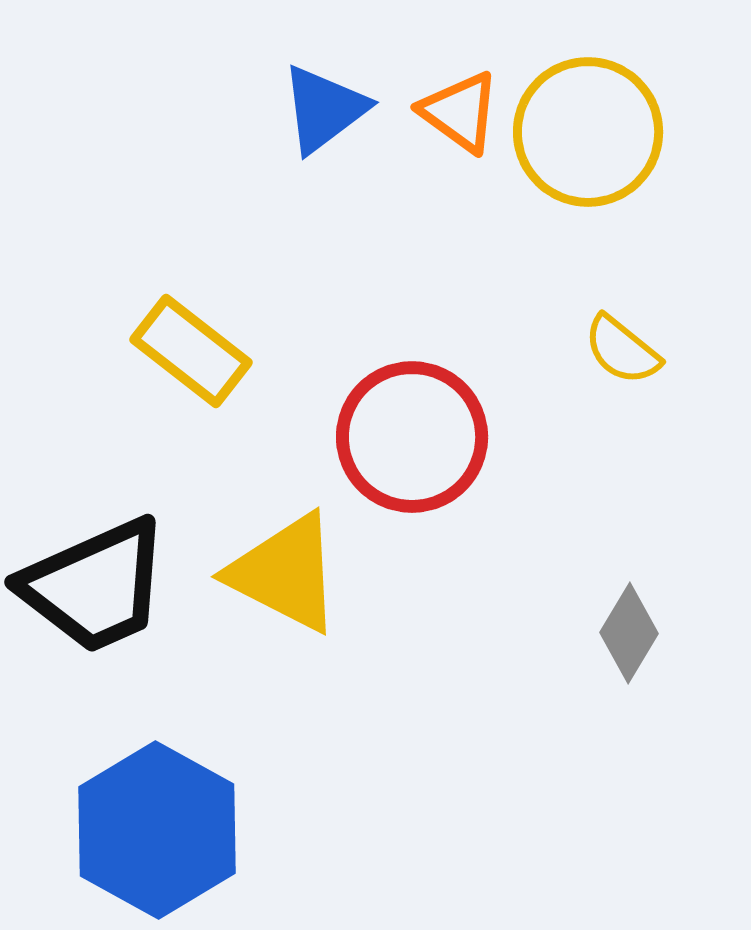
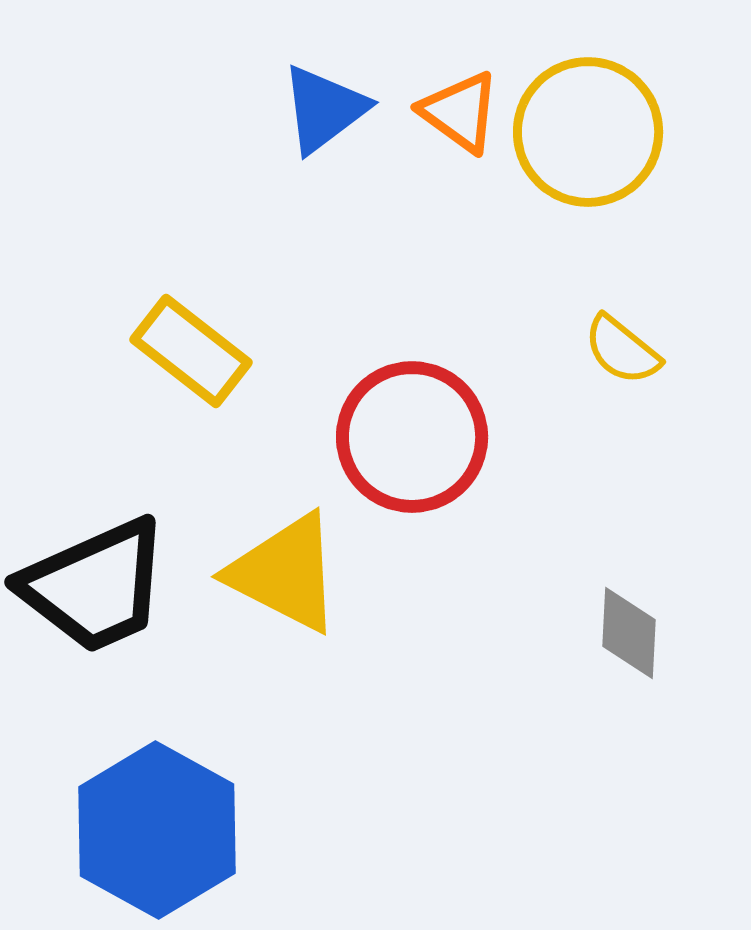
gray diamond: rotated 28 degrees counterclockwise
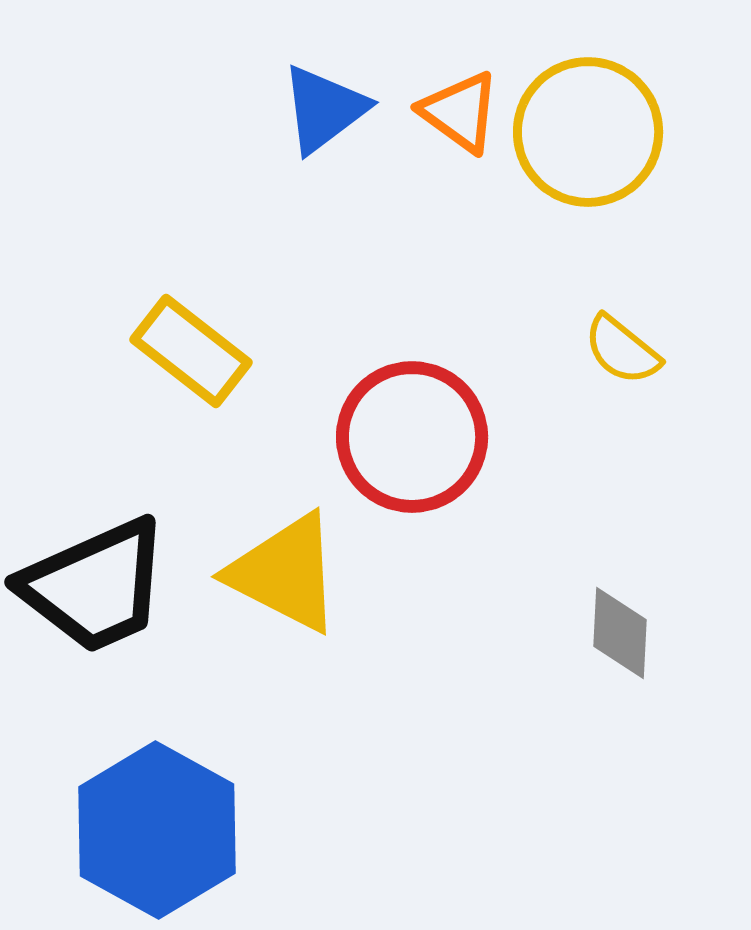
gray diamond: moved 9 px left
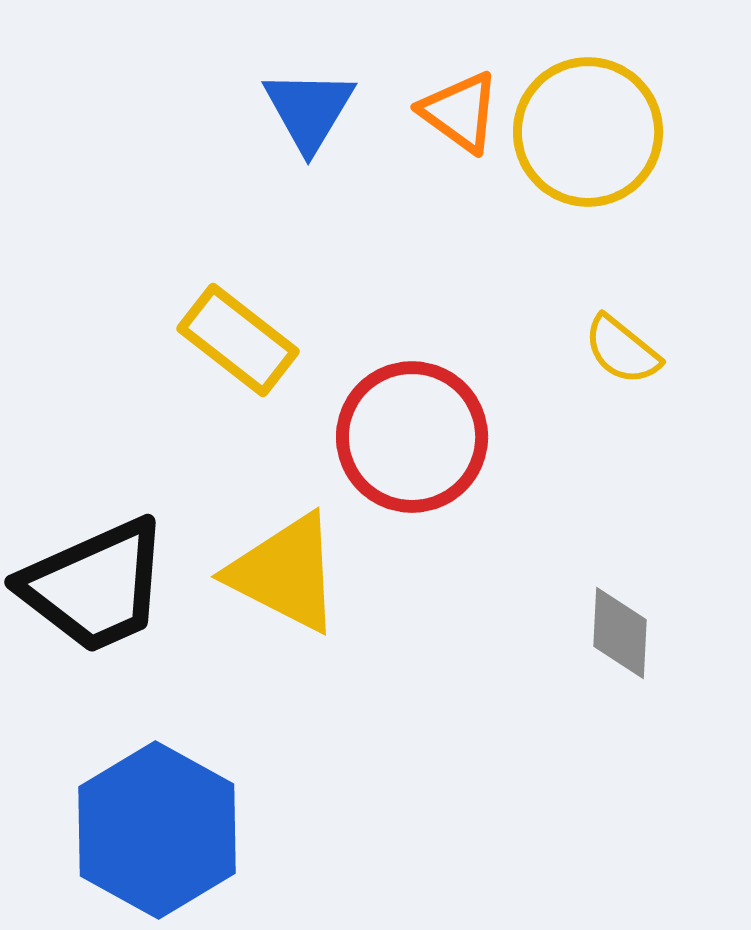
blue triangle: moved 15 px left, 1 px down; rotated 22 degrees counterclockwise
yellow rectangle: moved 47 px right, 11 px up
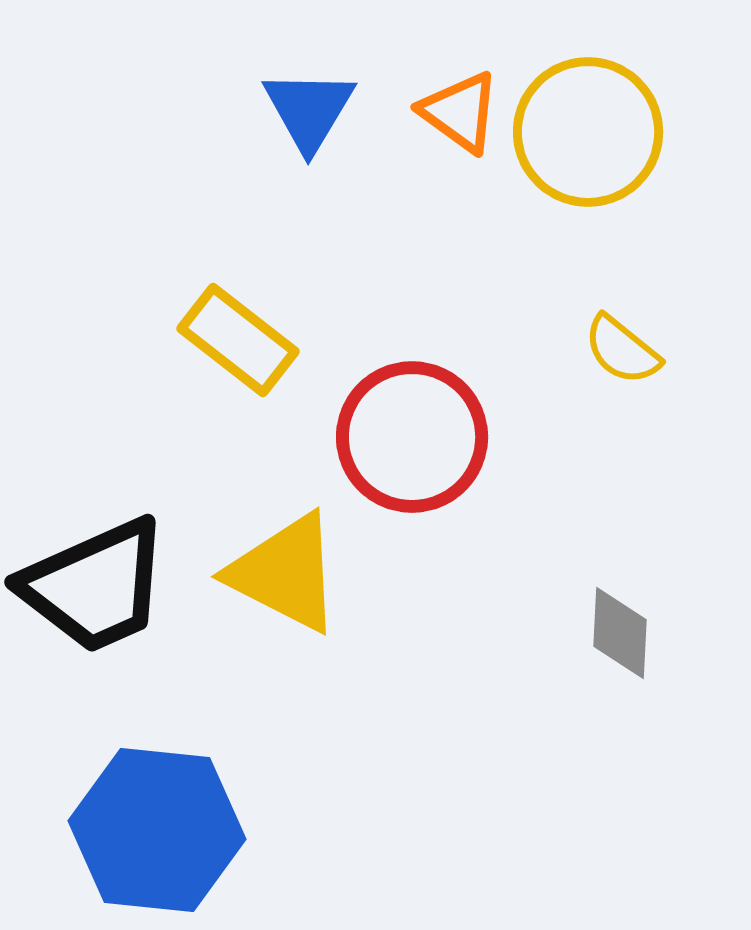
blue hexagon: rotated 23 degrees counterclockwise
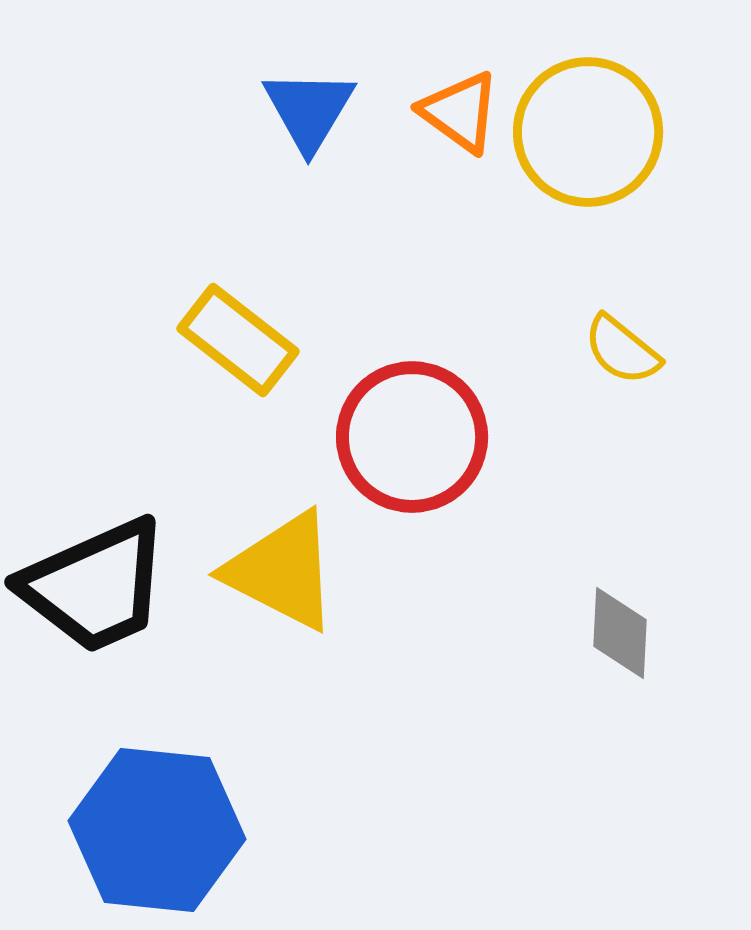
yellow triangle: moved 3 px left, 2 px up
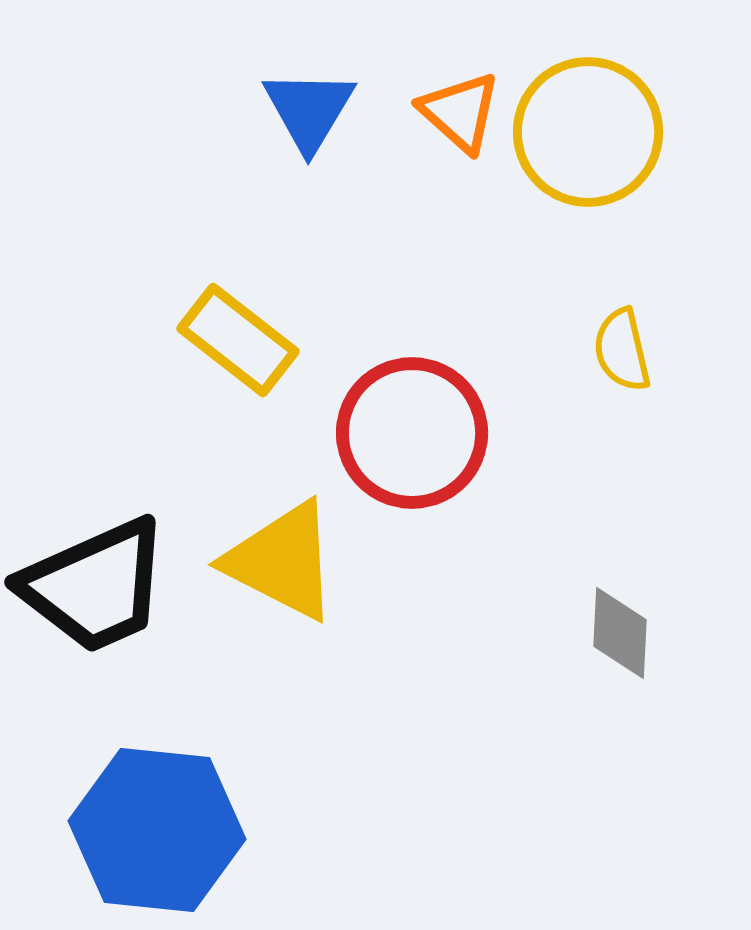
orange triangle: rotated 6 degrees clockwise
yellow semicircle: rotated 38 degrees clockwise
red circle: moved 4 px up
yellow triangle: moved 10 px up
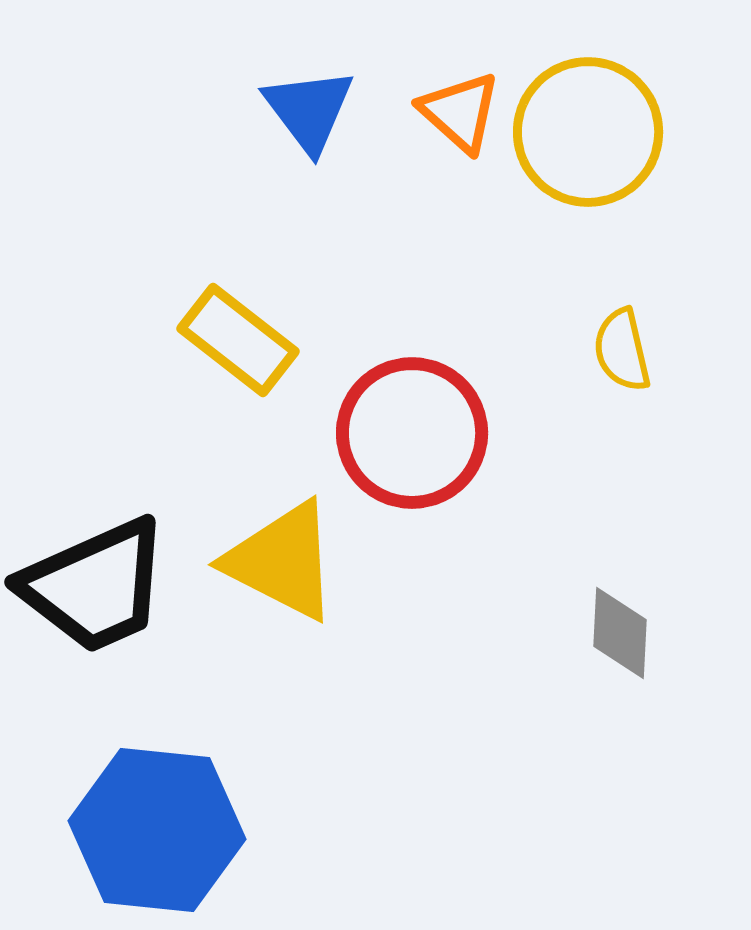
blue triangle: rotated 8 degrees counterclockwise
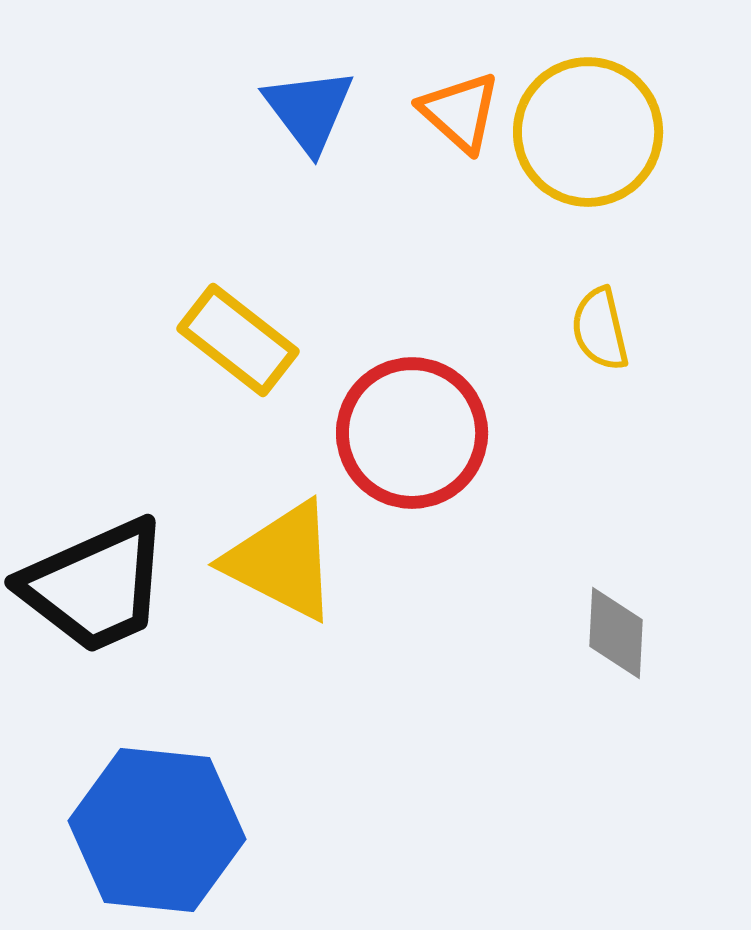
yellow semicircle: moved 22 px left, 21 px up
gray diamond: moved 4 px left
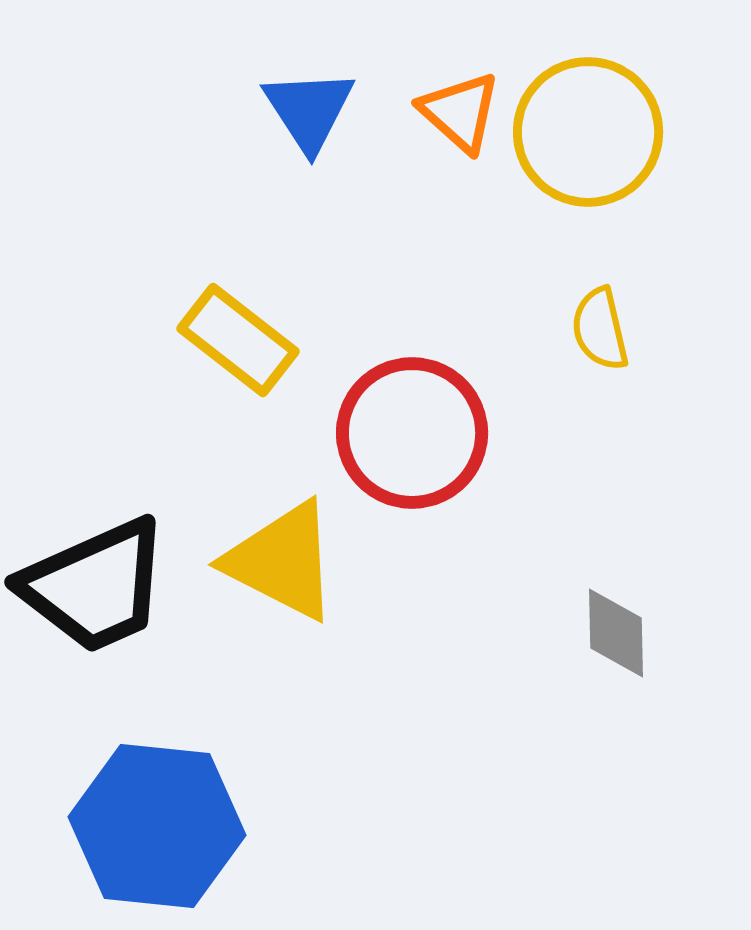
blue triangle: rotated 4 degrees clockwise
gray diamond: rotated 4 degrees counterclockwise
blue hexagon: moved 4 px up
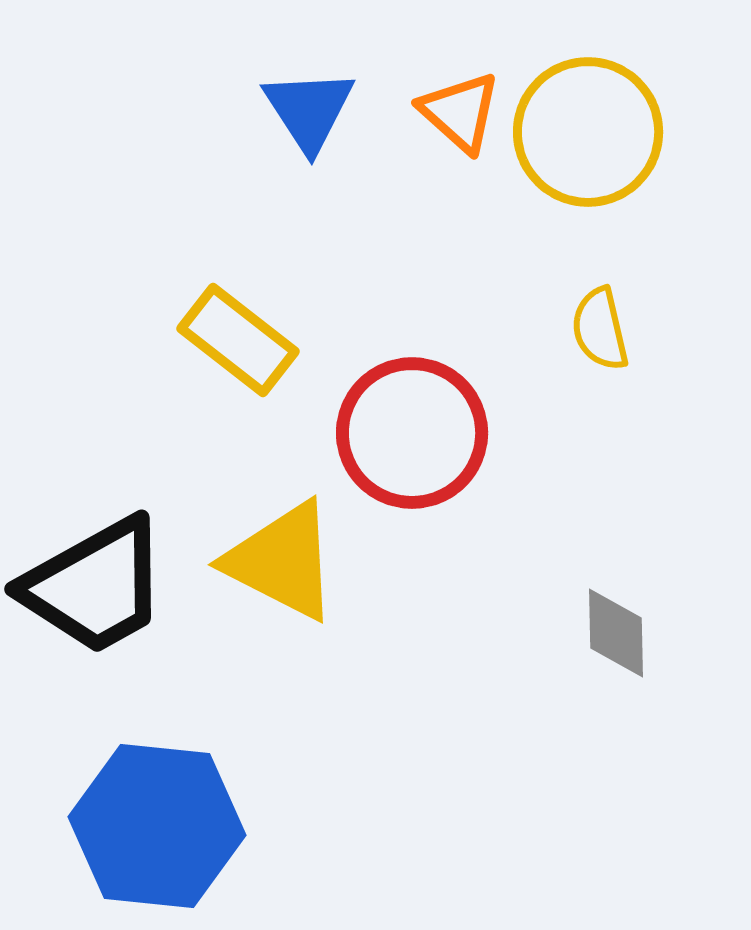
black trapezoid: rotated 5 degrees counterclockwise
